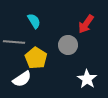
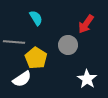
cyan semicircle: moved 2 px right, 3 px up
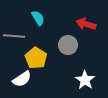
cyan semicircle: moved 2 px right
red arrow: rotated 72 degrees clockwise
gray line: moved 6 px up
white star: moved 2 px left, 1 px down
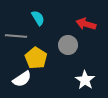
gray line: moved 2 px right
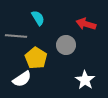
gray circle: moved 2 px left
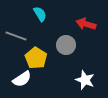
cyan semicircle: moved 2 px right, 4 px up
gray line: rotated 15 degrees clockwise
white star: rotated 12 degrees counterclockwise
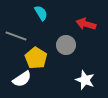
cyan semicircle: moved 1 px right, 1 px up
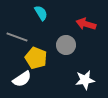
gray line: moved 1 px right, 1 px down
yellow pentagon: rotated 10 degrees counterclockwise
white star: rotated 30 degrees counterclockwise
